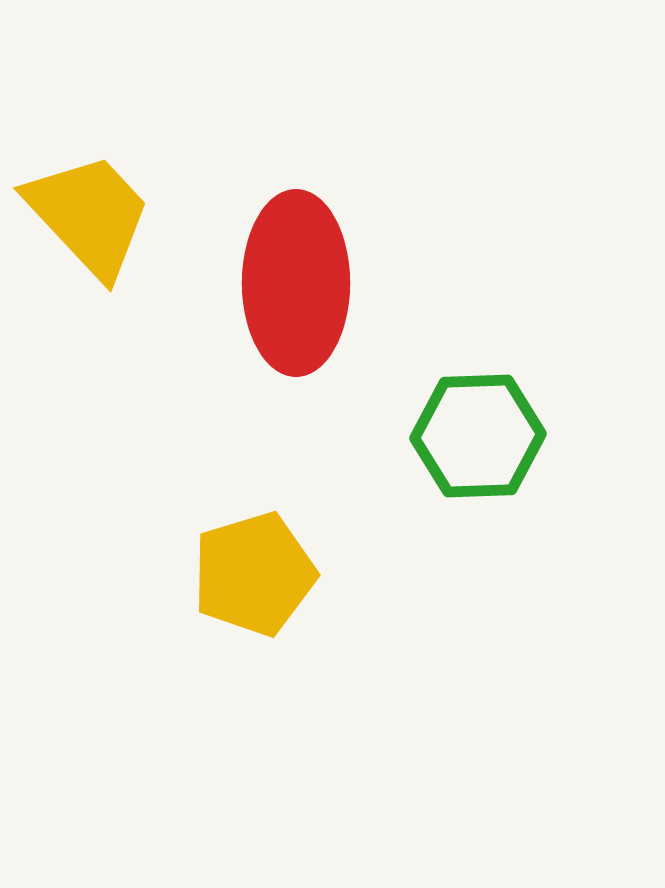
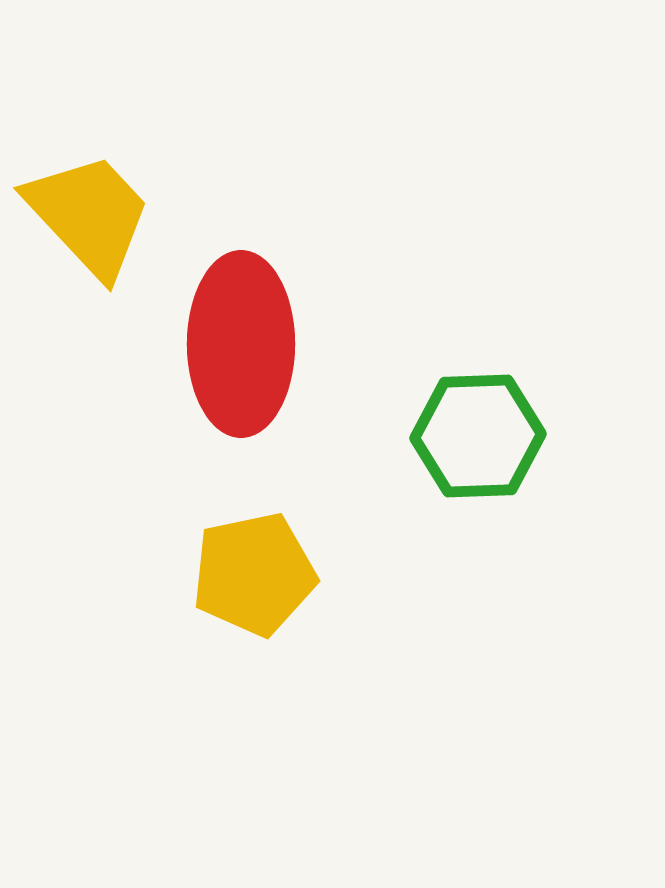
red ellipse: moved 55 px left, 61 px down
yellow pentagon: rotated 5 degrees clockwise
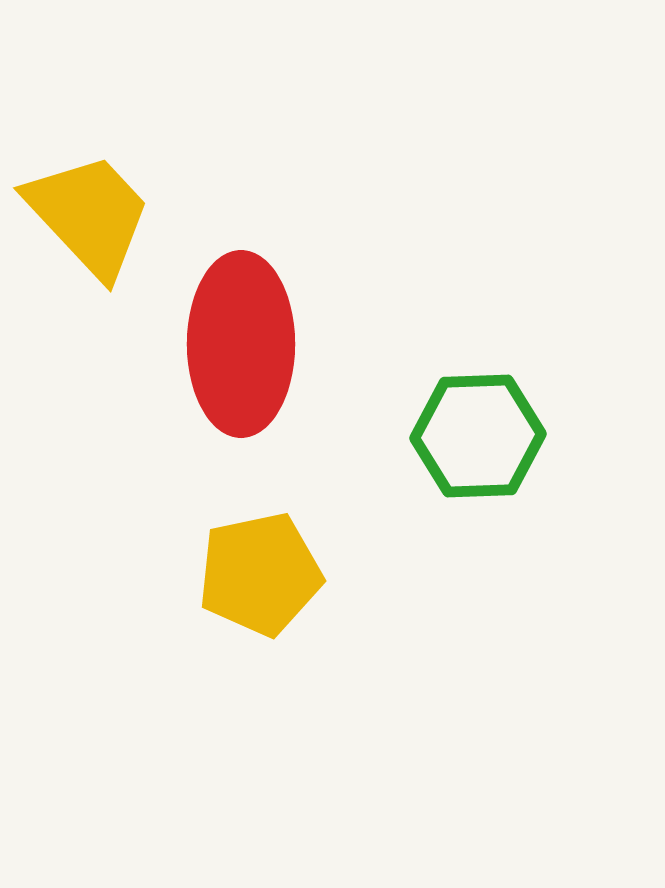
yellow pentagon: moved 6 px right
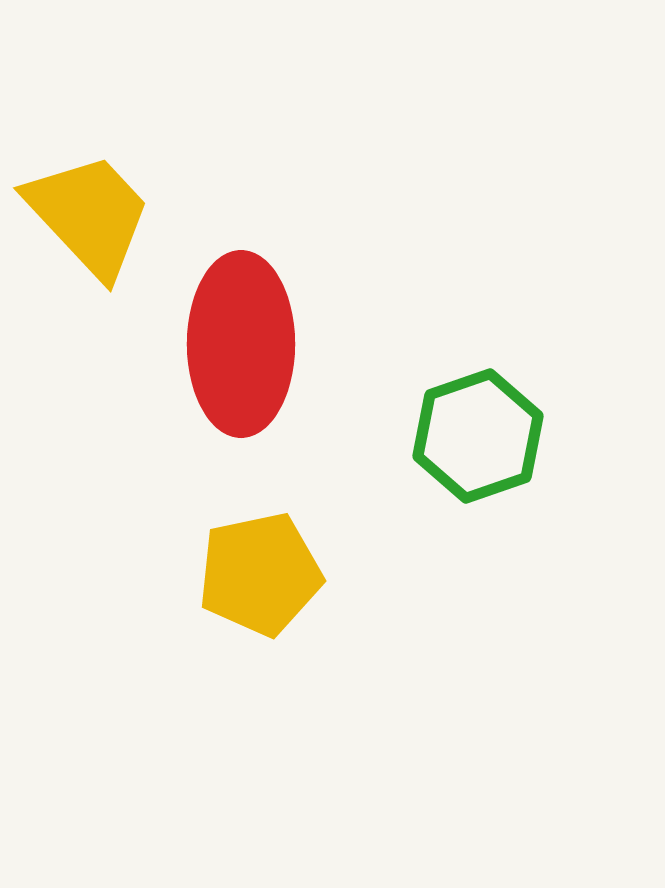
green hexagon: rotated 17 degrees counterclockwise
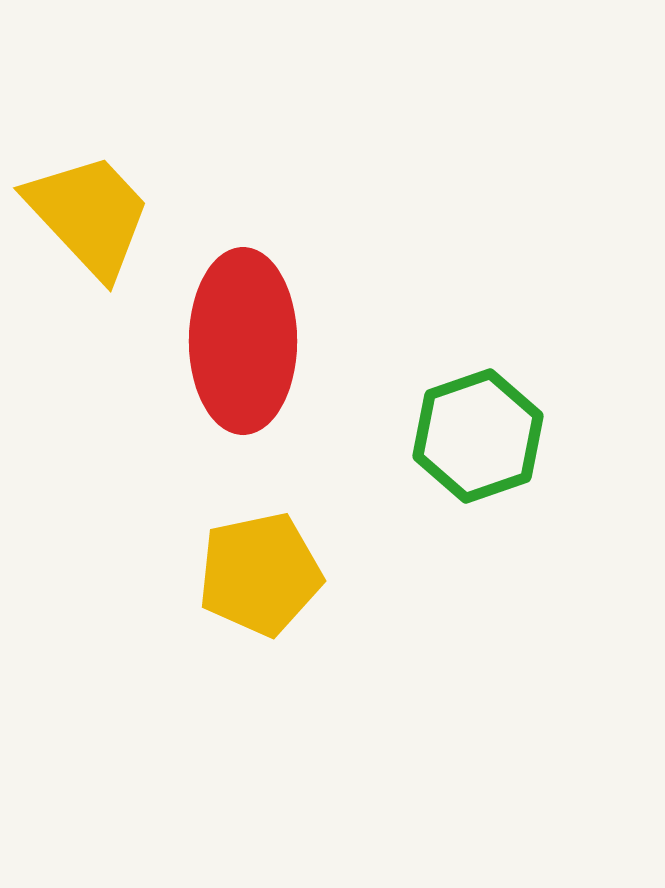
red ellipse: moved 2 px right, 3 px up
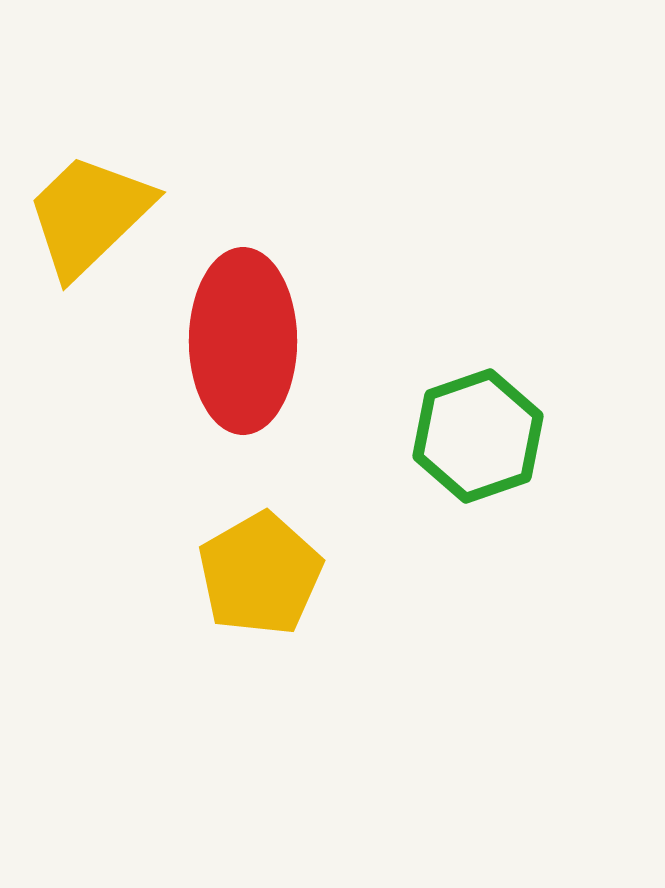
yellow trapezoid: rotated 91 degrees counterclockwise
yellow pentagon: rotated 18 degrees counterclockwise
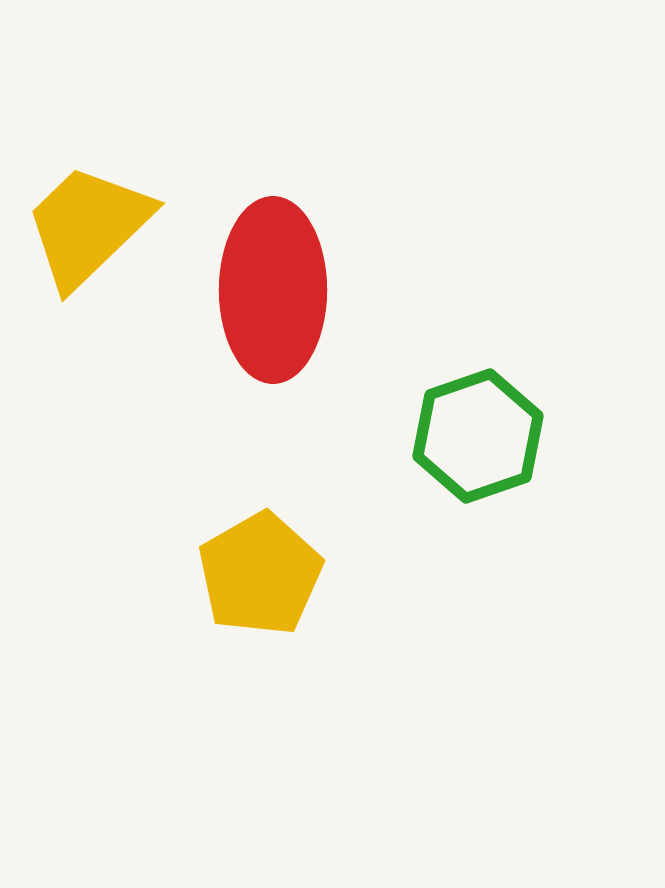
yellow trapezoid: moved 1 px left, 11 px down
red ellipse: moved 30 px right, 51 px up
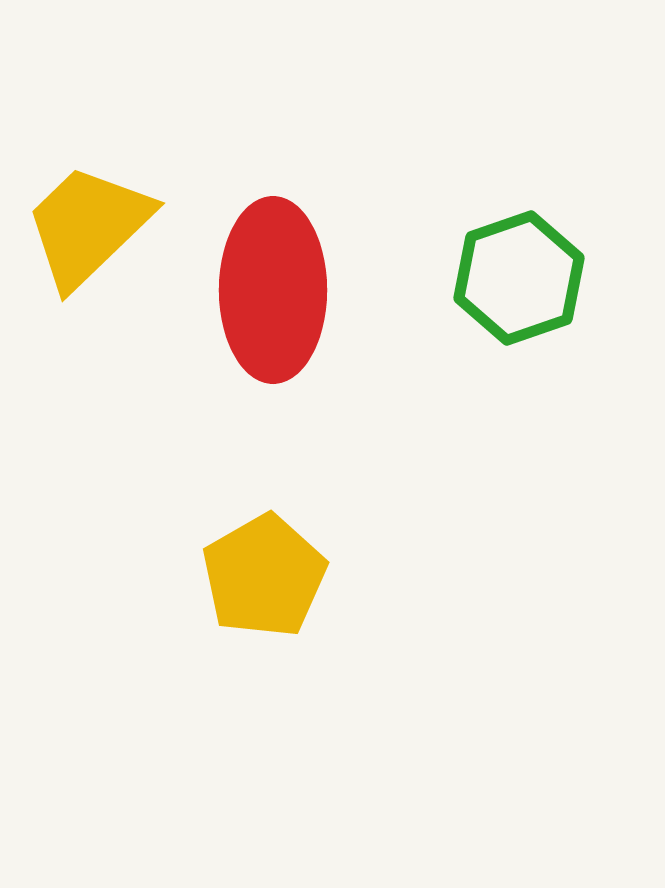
green hexagon: moved 41 px right, 158 px up
yellow pentagon: moved 4 px right, 2 px down
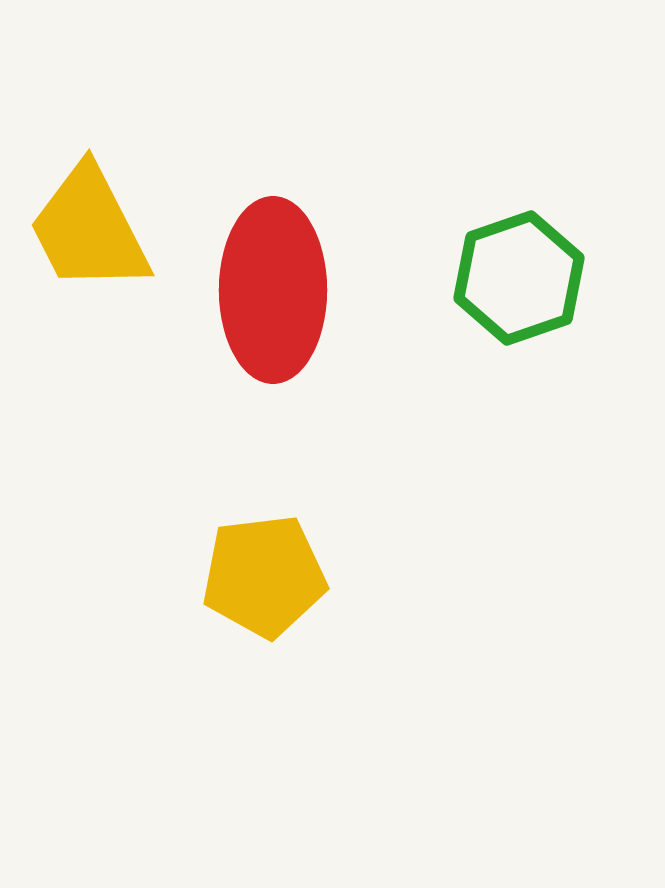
yellow trapezoid: moved 1 px right, 3 px down; rotated 73 degrees counterclockwise
yellow pentagon: rotated 23 degrees clockwise
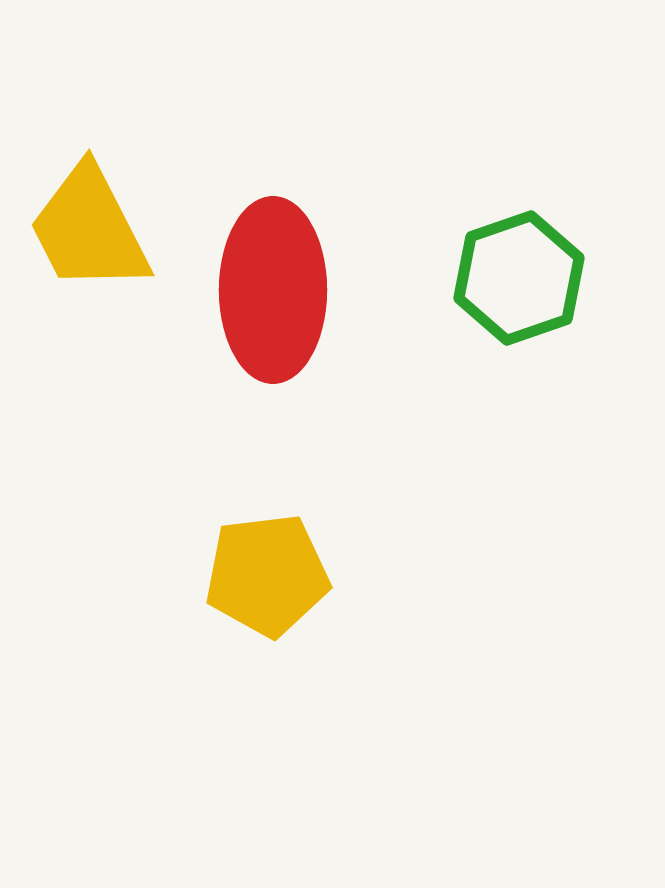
yellow pentagon: moved 3 px right, 1 px up
